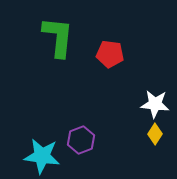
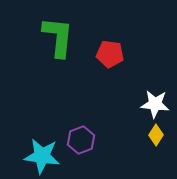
yellow diamond: moved 1 px right, 1 px down
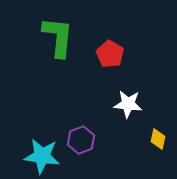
red pentagon: rotated 24 degrees clockwise
white star: moved 27 px left
yellow diamond: moved 2 px right, 4 px down; rotated 20 degrees counterclockwise
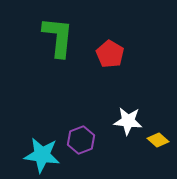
white star: moved 17 px down
yellow diamond: moved 1 px down; rotated 60 degrees counterclockwise
cyan star: moved 1 px up
